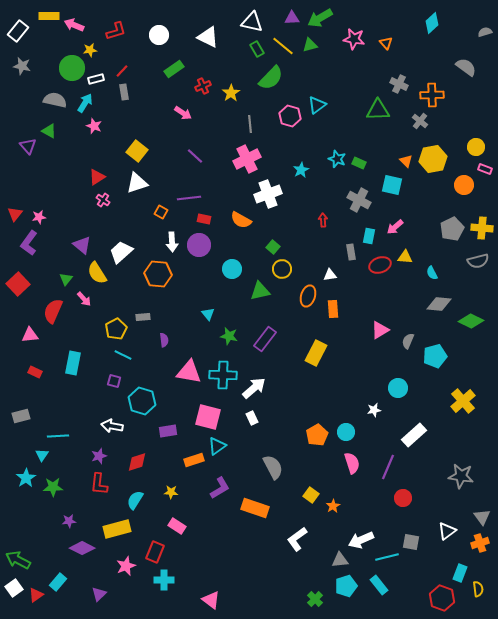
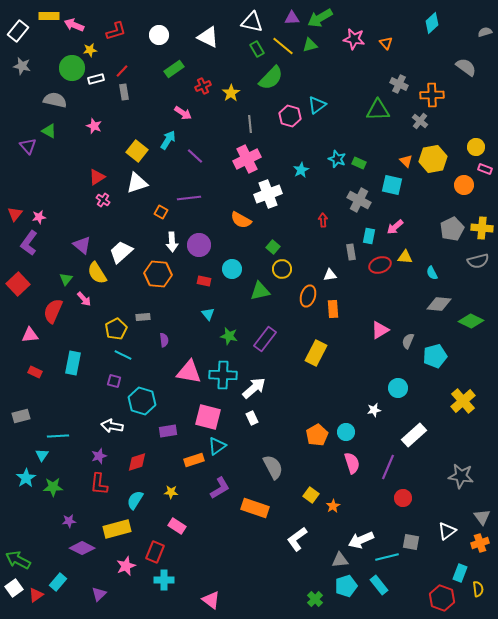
cyan arrow at (85, 103): moved 83 px right, 37 px down
red rectangle at (204, 219): moved 62 px down
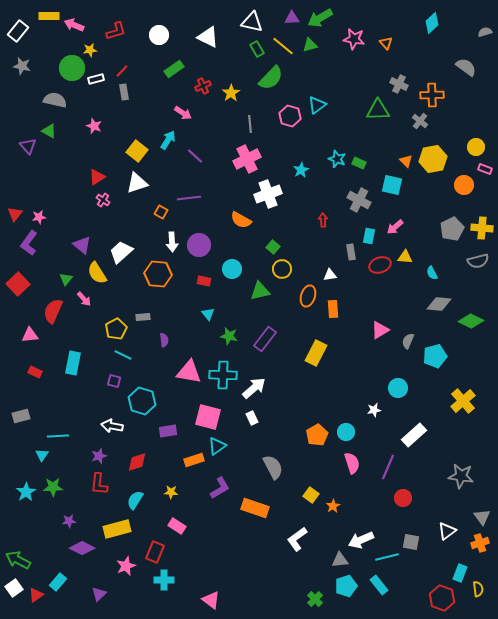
cyan star at (26, 478): moved 14 px down
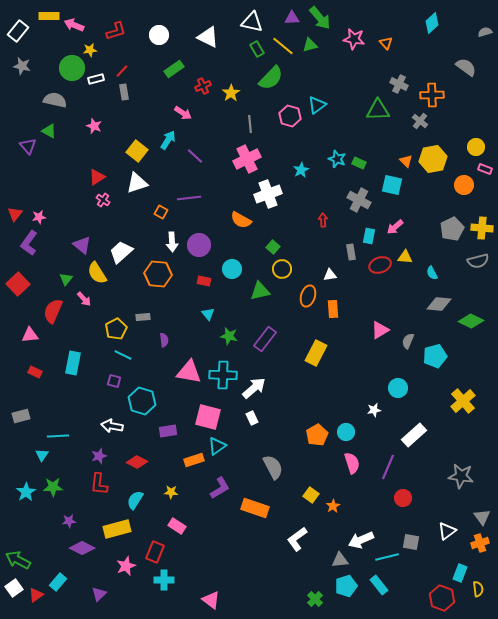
green arrow at (320, 18): rotated 100 degrees counterclockwise
red diamond at (137, 462): rotated 45 degrees clockwise
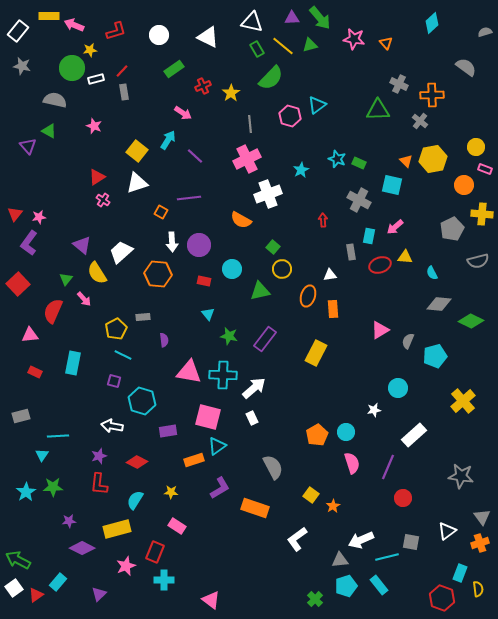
yellow cross at (482, 228): moved 14 px up
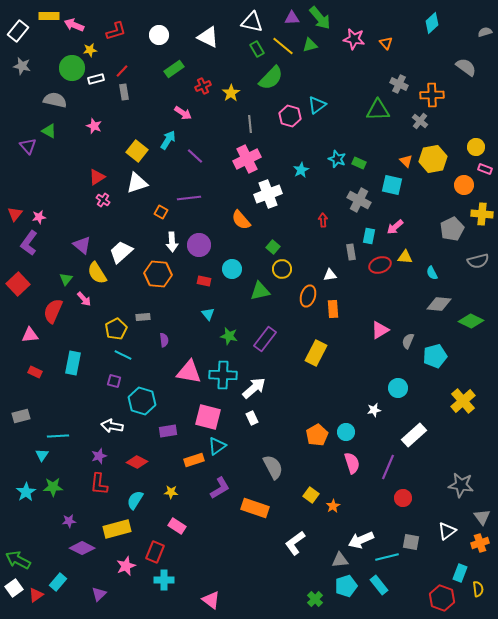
orange semicircle at (241, 220): rotated 20 degrees clockwise
gray star at (461, 476): moved 9 px down
white L-shape at (297, 539): moved 2 px left, 4 px down
